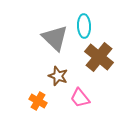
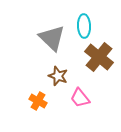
gray triangle: moved 3 px left
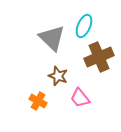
cyan ellipse: rotated 25 degrees clockwise
brown cross: rotated 28 degrees clockwise
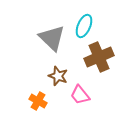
pink trapezoid: moved 3 px up
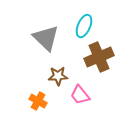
gray triangle: moved 6 px left
brown star: rotated 24 degrees counterclockwise
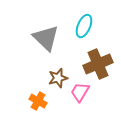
brown cross: moved 1 px left, 7 px down
brown star: moved 2 px down; rotated 12 degrees counterclockwise
pink trapezoid: moved 3 px up; rotated 70 degrees clockwise
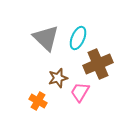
cyan ellipse: moved 6 px left, 12 px down
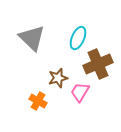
gray triangle: moved 14 px left
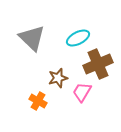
cyan ellipse: rotated 40 degrees clockwise
pink trapezoid: moved 2 px right
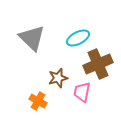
pink trapezoid: rotated 20 degrees counterclockwise
